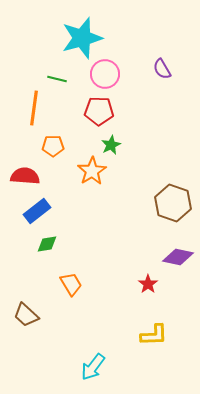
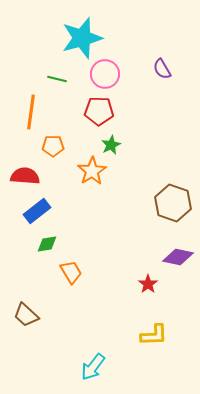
orange line: moved 3 px left, 4 px down
orange trapezoid: moved 12 px up
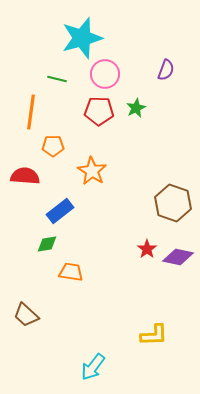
purple semicircle: moved 4 px right, 1 px down; rotated 130 degrees counterclockwise
green star: moved 25 px right, 37 px up
orange star: rotated 8 degrees counterclockwise
blue rectangle: moved 23 px right
orange trapezoid: rotated 50 degrees counterclockwise
red star: moved 1 px left, 35 px up
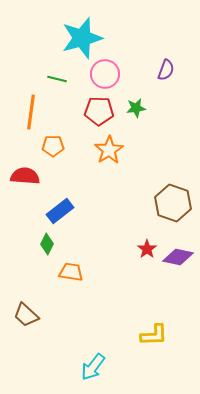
green star: rotated 18 degrees clockwise
orange star: moved 17 px right, 21 px up; rotated 8 degrees clockwise
green diamond: rotated 55 degrees counterclockwise
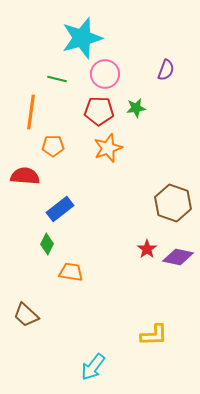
orange star: moved 1 px left, 2 px up; rotated 12 degrees clockwise
blue rectangle: moved 2 px up
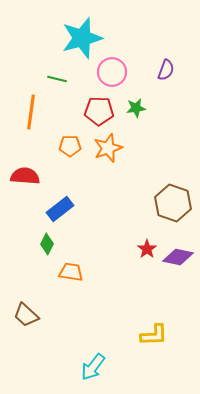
pink circle: moved 7 px right, 2 px up
orange pentagon: moved 17 px right
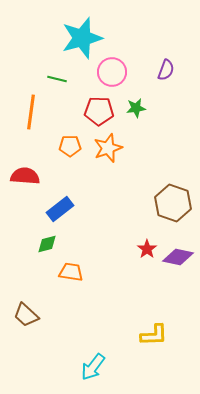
green diamond: rotated 50 degrees clockwise
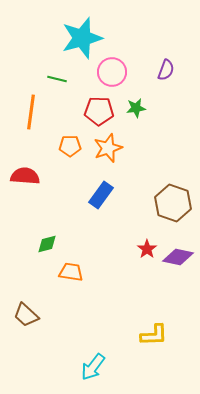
blue rectangle: moved 41 px right, 14 px up; rotated 16 degrees counterclockwise
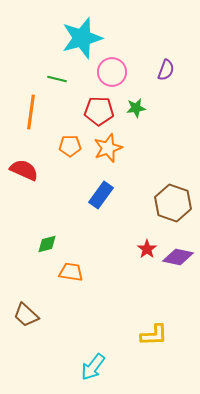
red semicircle: moved 1 px left, 6 px up; rotated 20 degrees clockwise
